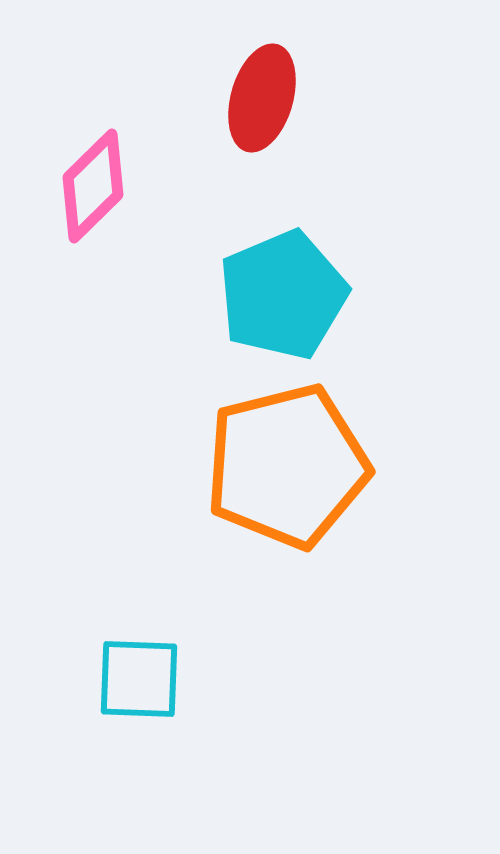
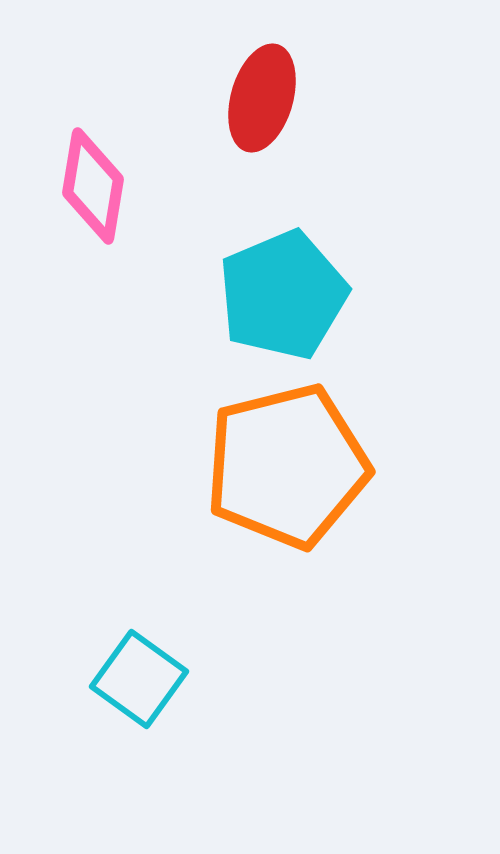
pink diamond: rotated 36 degrees counterclockwise
cyan square: rotated 34 degrees clockwise
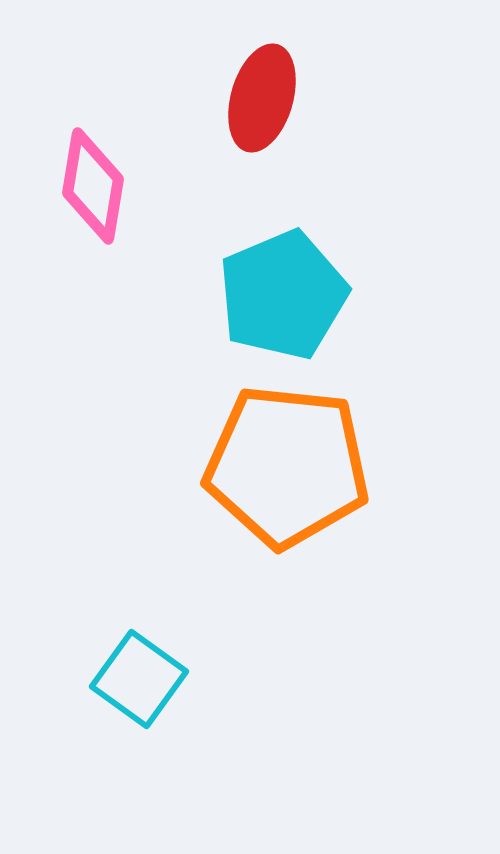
orange pentagon: rotated 20 degrees clockwise
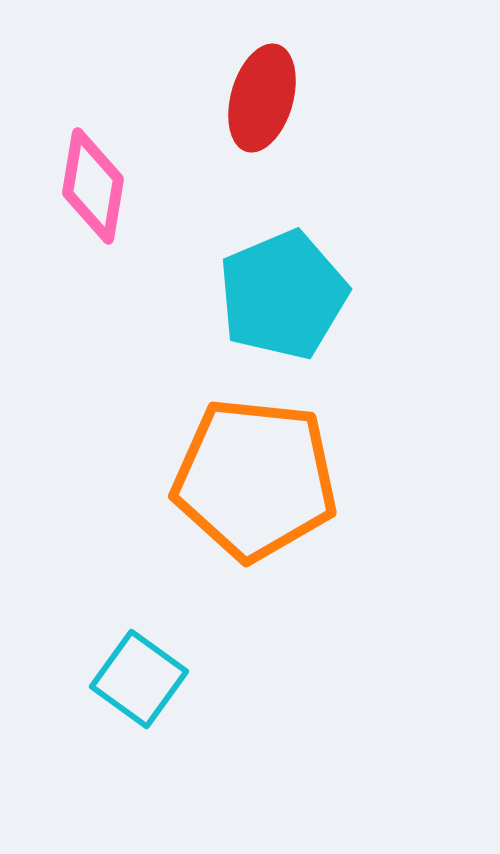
orange pentagon: moved 32 px left, 13 px down
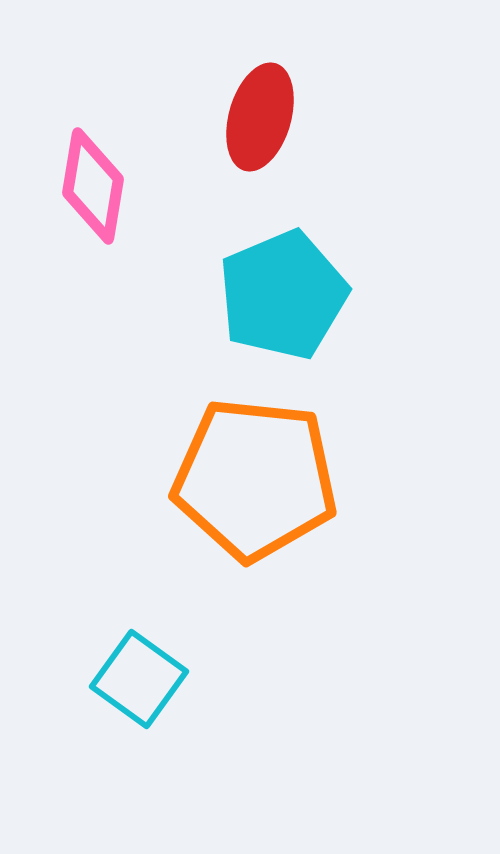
red ellipse: moved 2 px left, 19 px down
